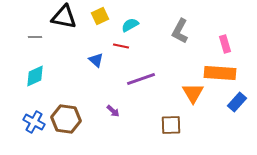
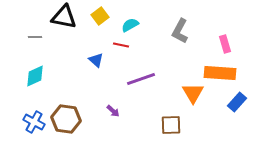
yellow square: rotated 12 degrees counterclockwise
red line: moved 1 px up
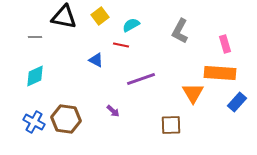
cyan semicircle: moved 1 px right
blue triangle: rotated 14 degrees counterclockwise
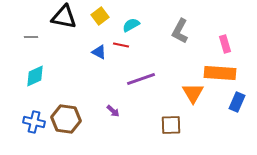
gray line: moved 4 px left
blue triangle: moved 3 px right, 8 px up
blue rectangle: rotated 18 degrees counterclockwise
blue cross: rotated 15 degrees counterclockwise
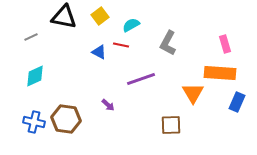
gray L-shape: moved 12 px left, 12 px down
gray line: rotated 24 degrees counterclockwise
purple arrow: moved 5 px left, 6 px up
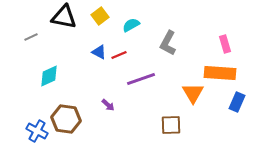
red line: moved 2 px left, 10 px down; rotated 35 degrees counterclockwise
cyan diamond: moved 14 px right
blue cross: moved 3 px right, 9 px down; rotated 15 degrees clockwise
